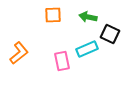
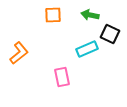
green arrow: moved 2 px right, 2 px up
pink rectangle: moved 16 px down
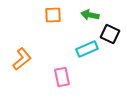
orange L-shape: moved 3 px right, 6 px down
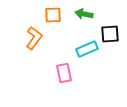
green arrow: moved 6 px left, 1 px up
black square: rotated 30 degrees counterclockwise
orange L-shape: moved 12 px right, 21 px up; rotated 15 degrees counterclockwise
pink rectangle: moved 2 px right, 4 px up
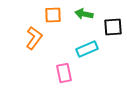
black square: moved 3 px right, 7 px up
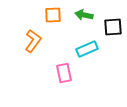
green arrow: moved 1 px down
orange L-shape: moved 1 px left, 3 px down
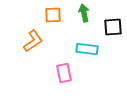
green arrow: moved 2 px up; rotated 66 degrees clockwise
orange L-shape: rotated 20 degrees clockwise
cyan rectangle: rotated 30 degrees clockwise
